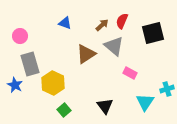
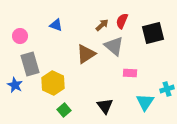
blue triangle: moved 9 px left, 2 px down
pink rectangle: rotated 24 degrees counterclockwise
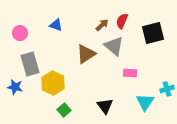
pink circle: moved 3 px up
blue star: moved 2 px down; rotated 14 degrees counterclockwise
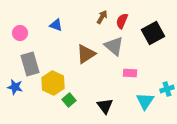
brown arrow: moved 8 px up; rotated 16 degrees counterclockwise
black square: rotated 15 degrees counterclockwise
cyan triangle: moved 1 px up
green square: moved 5 px right, 10 px up
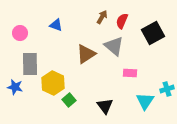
gray rectangle: rotated 15 degrees clockwise
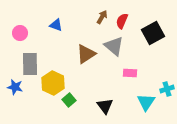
cyan triangle: moved 1 px right, 1 px down
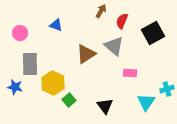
brown arrow: moved 1 px left, 6 px up
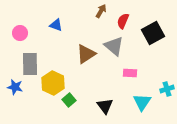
red semicircle: moved 1 px right
cyan triangle: moved 4 px left
